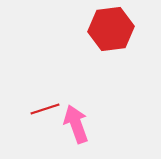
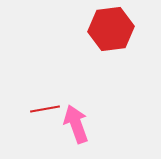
red line: rotated 8 degrees clockwise
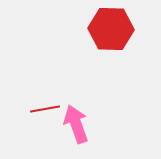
red hexagon: rotated 9 degrees clockwise
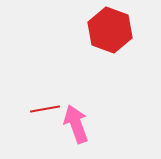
red hexagon: moved 1 px left, 1 px down; rotated 18 degrees clockwise
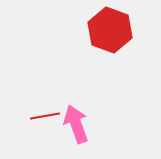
red line: moved 7 px down
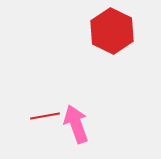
red hexagon: moved 2 px right, 1 px down; rotated 6 degrees clockwise
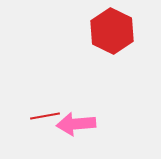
pink arrow: rotated 75 degrees counterclockwise
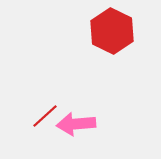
red line: rotated 32 degrees counterclockwise
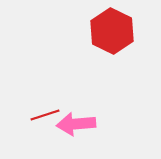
red line: moved 1 px up; rotated 24 degrees clockwise
